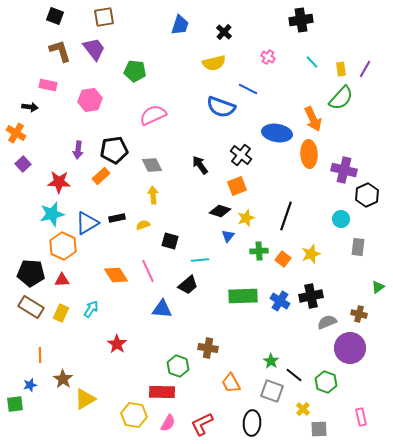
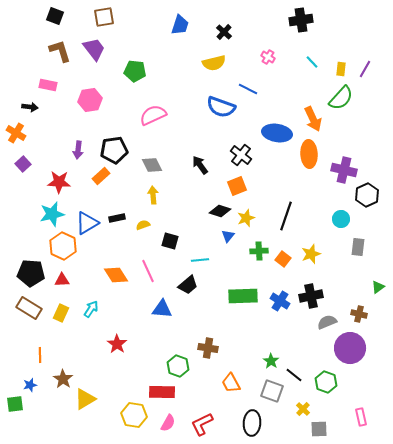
yellow rectangle at (341, 69): rotated 16 degrees clockwise
brown rectangle at (31, 307): moved 2 px left, 1 px down
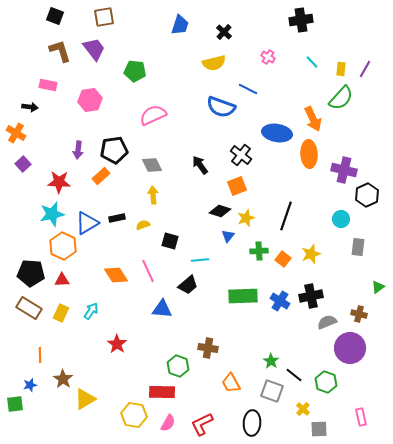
cyan arrow at (91, 309): moved 2 px down
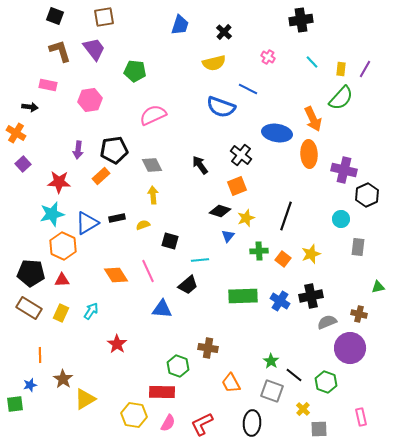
green triangle at (378, 287): rotated 24 degrees clockwise
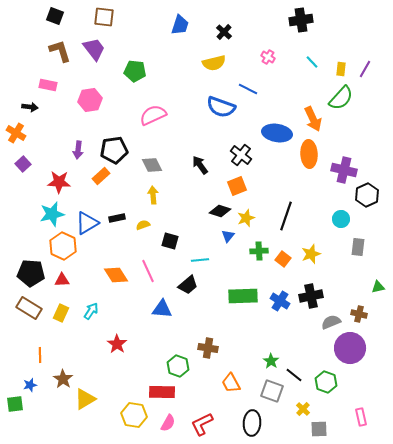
brown square at (104, 17): rotated 15 degrees clockwise
gray semicircle at (327, 322): moved 4 px right
